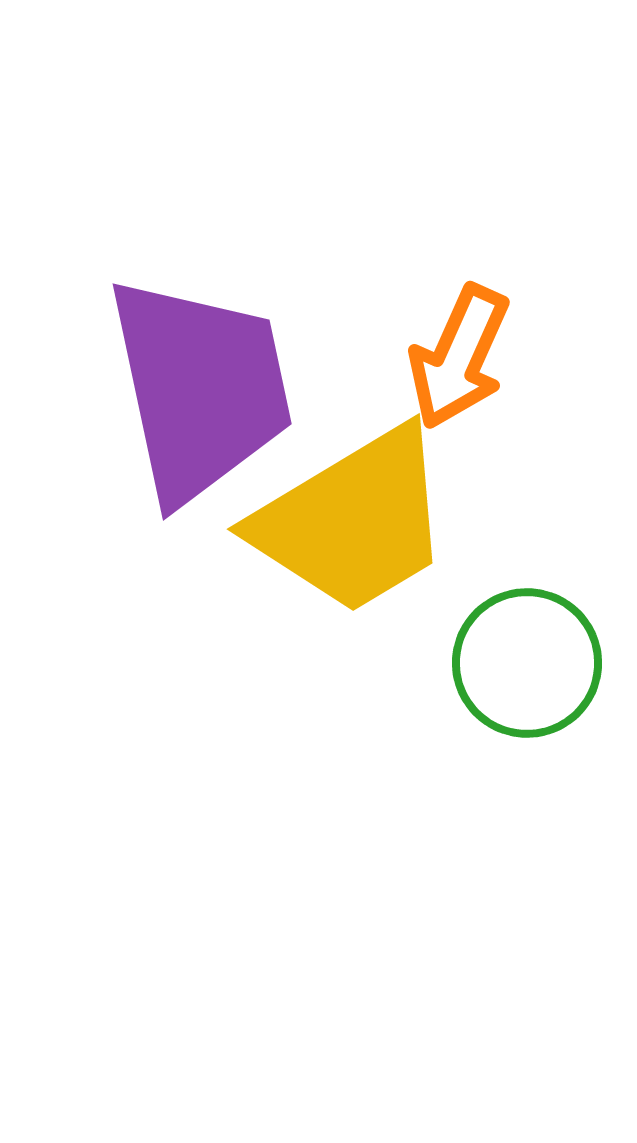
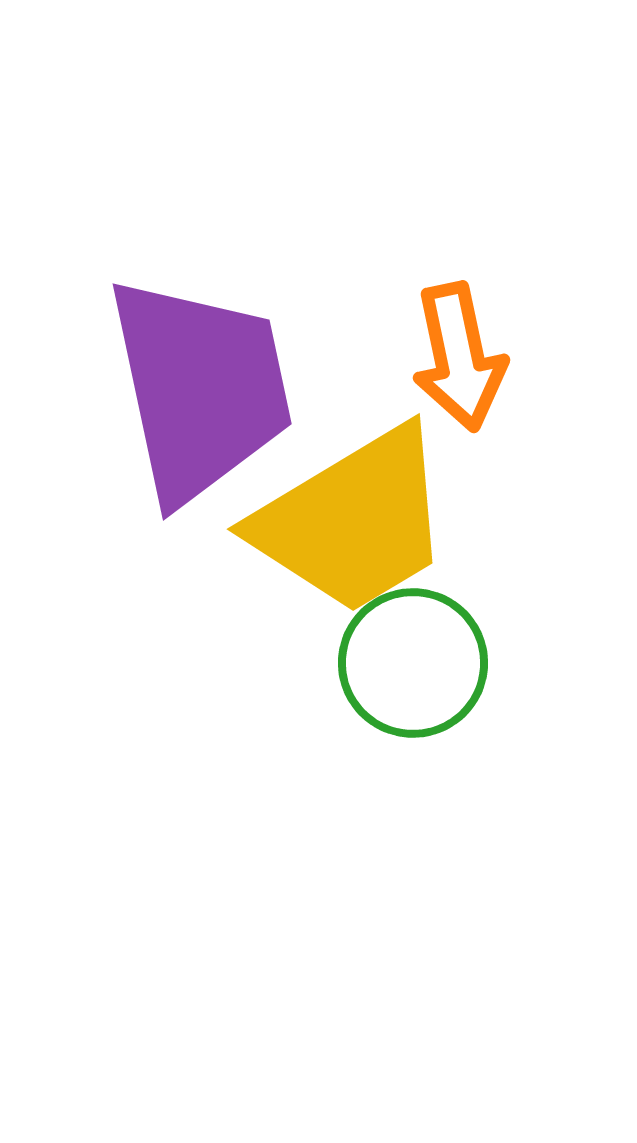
orange arrow: rotated 36 degrees counterclockwise
green circle: moved 114 px left
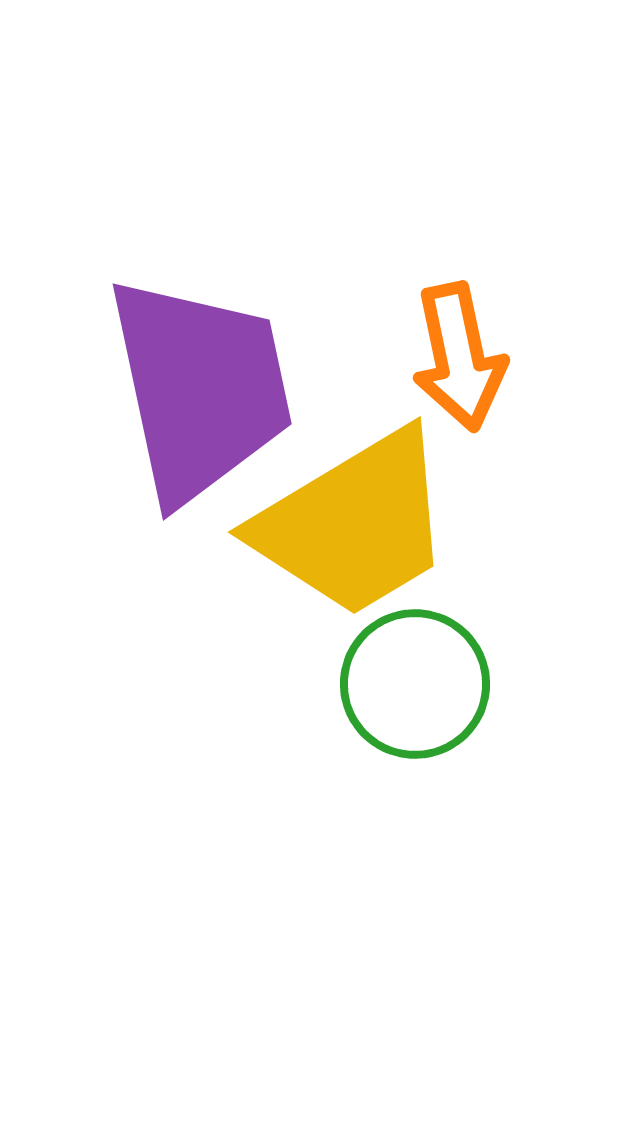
yellow trapezoid: moved 1 px right, 3 px down
green circle: moved 2 px right, 21 px down
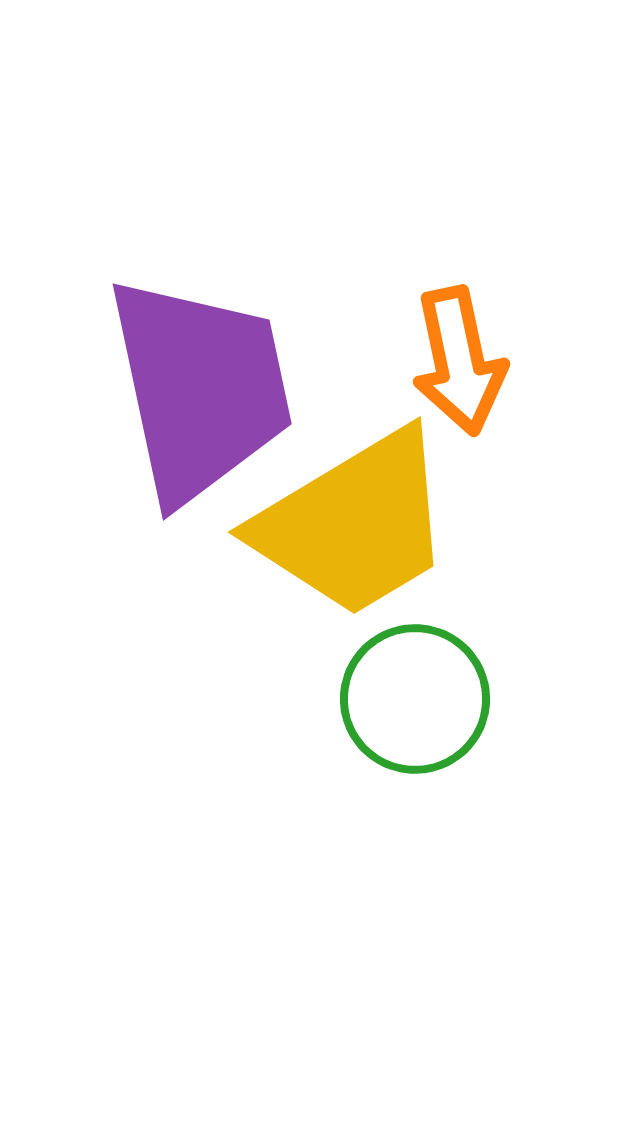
orange arrow: moved 4 px down
green circle: moved 15 px down
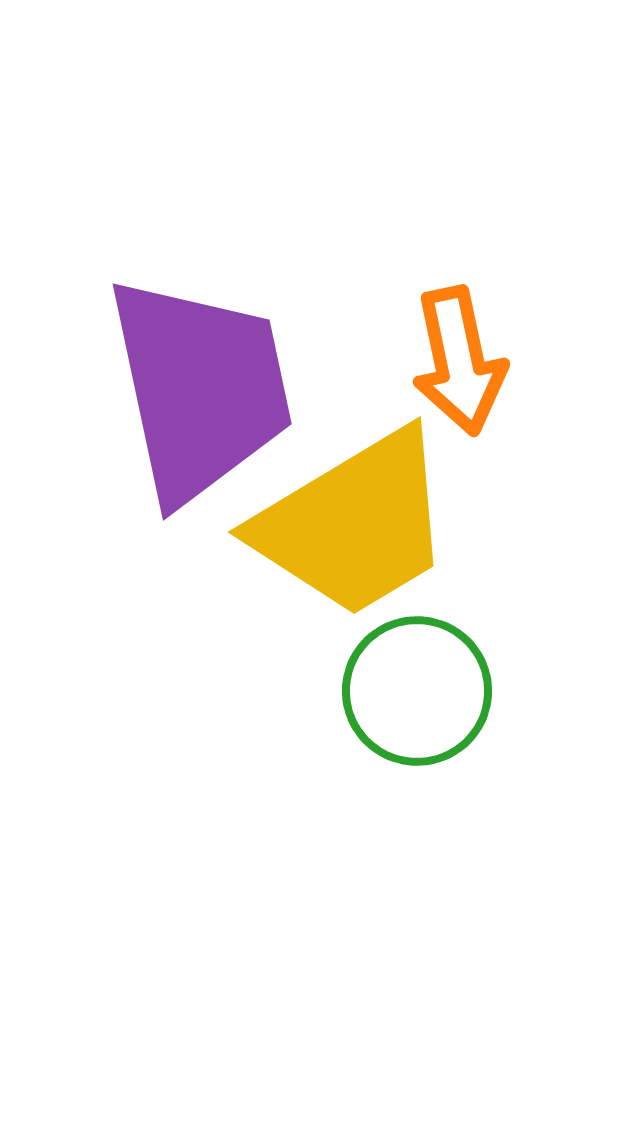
green circle: moved 2 px right, 8 px up
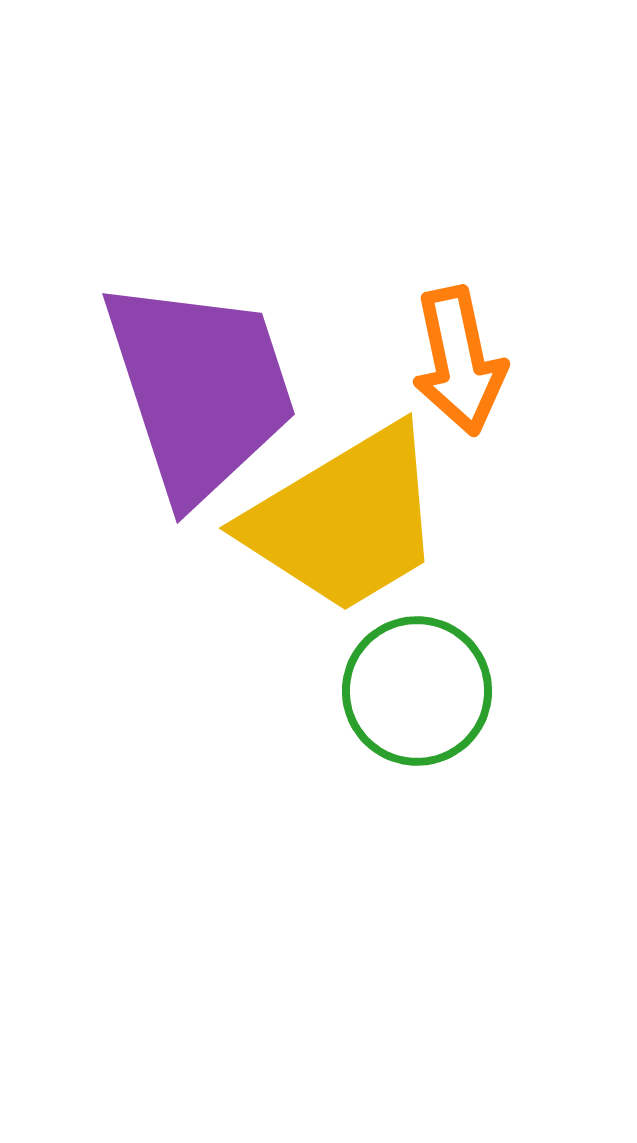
purple trapezoid: rotated 6 degrees counterclockwise
yellow trapezoid: moved 9 px left, 4 px up
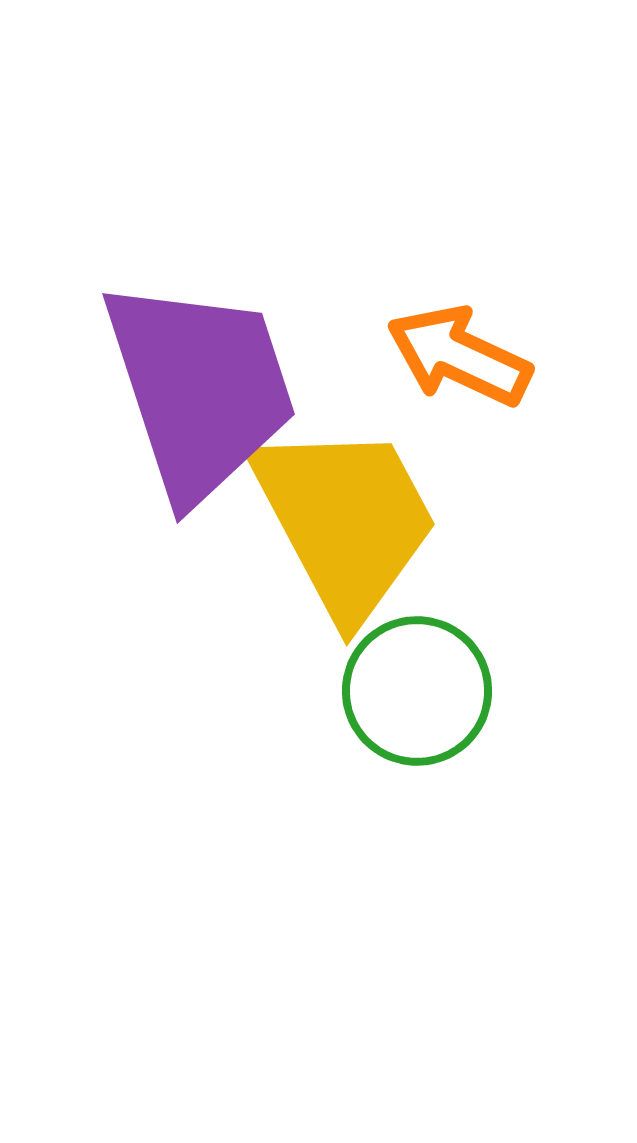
orange arrow: moved 5 px up; rotated 127 degrees clockwise
yellow trapezoid: rotated 87 degrees counterclockwise
